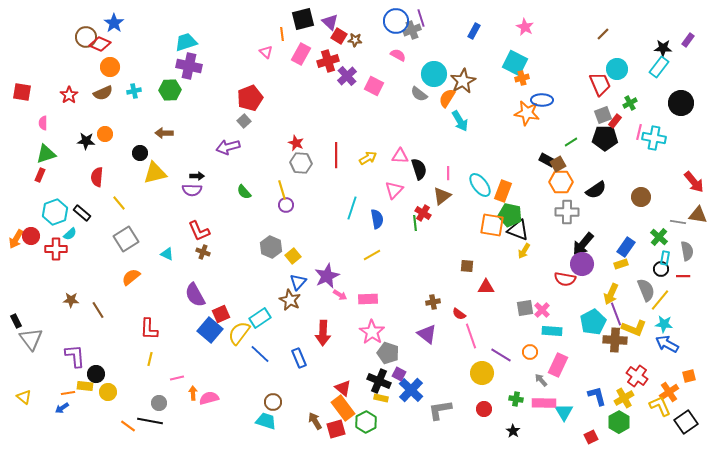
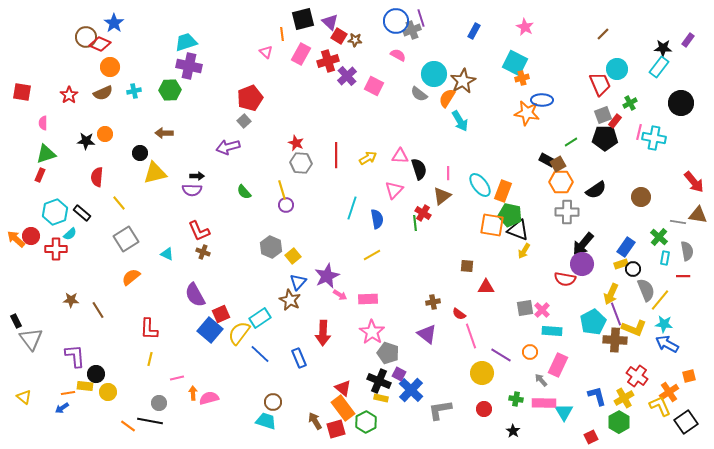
orange arrow at (16, 239): rotated 102 degrees clockwise
black circle at (661, 269): moved 28 px left
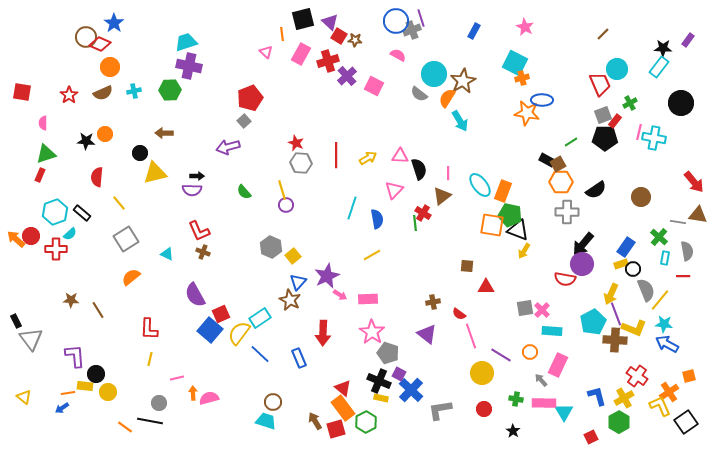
orange line at (128, 426): moved 3 px left, 1 px down
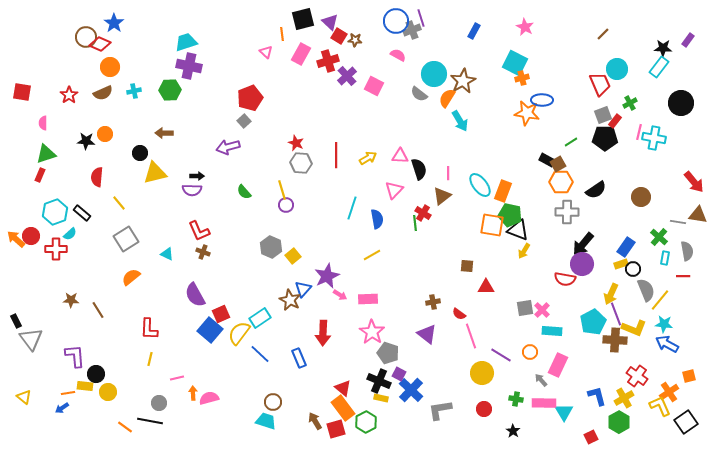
blue triangle at (298, 282): moved 5 px right, 7 px down
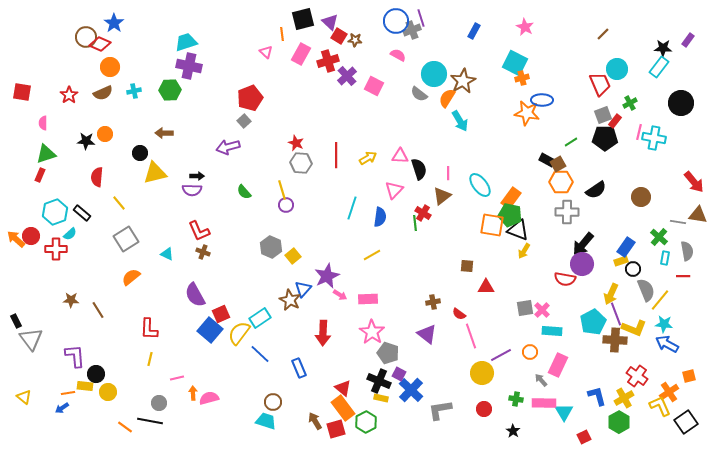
orange rectangle at (503, 191): moved 8 px right, 7 px down; rotated 15 degrees clockwise
blue semicircle at (377, 219): moved 3 px right, 2 px up; rotated 18 degrees clockwise
yellow rectangle at (621, 264): moved 3 px up
purple line at (501, 355): rotated 60 degrees counterclockwise
blue rectangle at (299, 358): moved 10 px down
red square at (591, 437): moved 7 px left
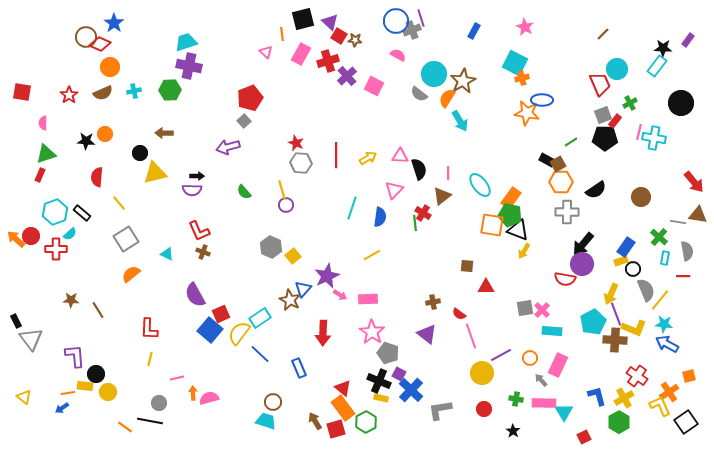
cyan rectangle at (659, 67): moved 2 px left, 1 px up
orange semicircle at (131, 277): moved 3 px up
orange circle at (530, 352): moved 6 px down
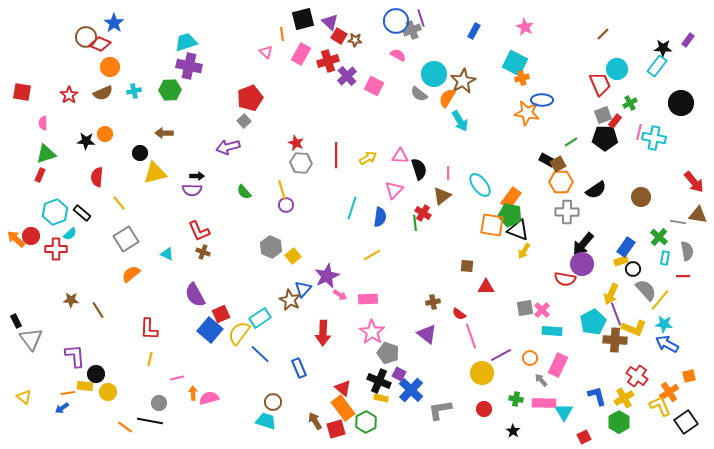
gray semicircle at (646, 290): rotated 20 degrees counterclockwise
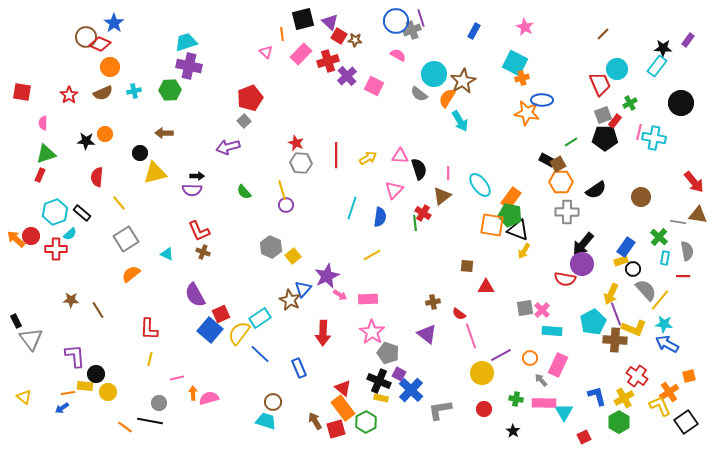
pink rectangle at (301, 54): rotated 15 degrees clockwise
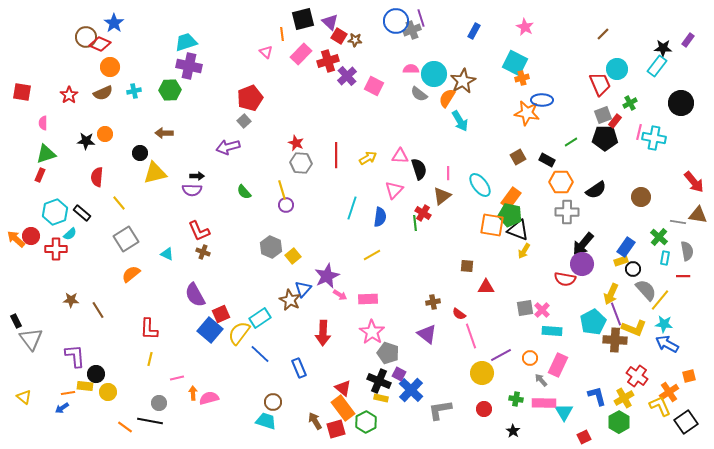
pink semicircle at (398, 55): moved 13 px right, 14 px down; rotated 28 degrees counterclockwise
brown square at (558, 164): moved 40 px left, 7 px up
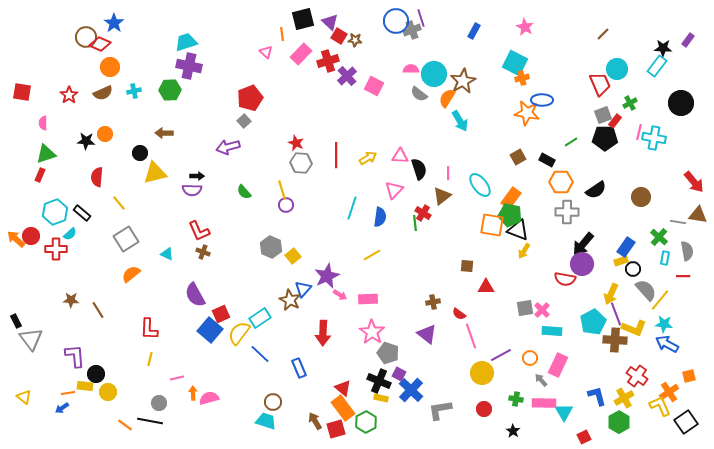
orange line at (125, 427): moved 2 px up
